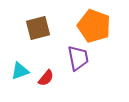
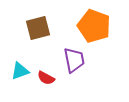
purple trapezoid: moved 4 px left, 2 px down
red semicircle: rotated 78 degrees clockwise
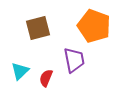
cyan triangle: rotated 24 degrees counterclockwise
red semicircle: rotated 84 degrees clockwise
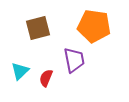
orange pentagon: rotated 12 degrees counterclockwise
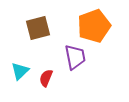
orange pentagon: rotated 28 degrees counterclockwise
purple trapezoid: moved 1 px right, 3 px up
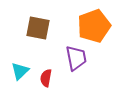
brown square: rotated 25 degrees clockwise
purple trapezoid: moved 1 px right, 1 px down
red semicircle: rotated 12 degrees counterclockwise
